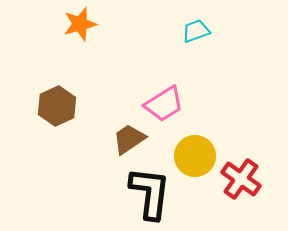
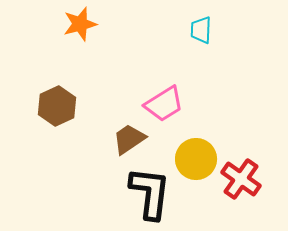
cyan trapezoid: moved 5 px right, 1 px up; rotated 68 degrees counterclockwise
yellow circle: moved 1 px right, 3 px down
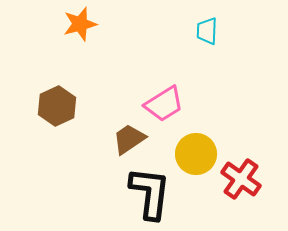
cyan trapezoid: moved 6 px right, 1 px down
yellow circle: moved 5 px up
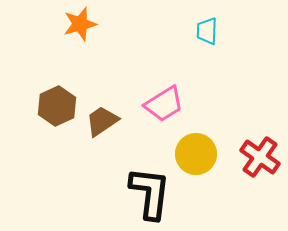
brown trapezoid: moved 27 px left, 18 px up
red cross: moved 19 px right, 22 px up
